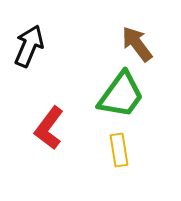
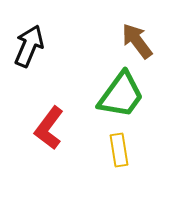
brown arrow: moved 3 px up
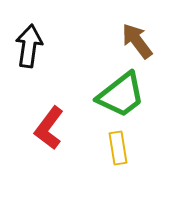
black arrow: rotated 15 degrees counterclockwise
green trapezoid: rotated 16 degrees clockwise
yellow rectangle: moved 1 px left, 2 px up
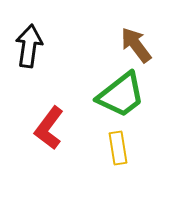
brown arrow: moved 1 px left, 4 px down
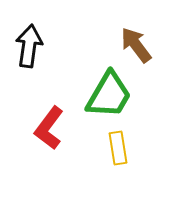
green trapezoid: moved 12 px left; rotated 22 degrees counterclockwise
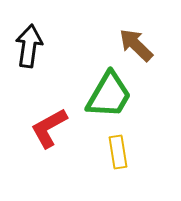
brown arrow: rotated 9 degrees counterclockwise
red L-shape: rotated 24 degrees clockwise
yellow rectangle: moved 4 px down
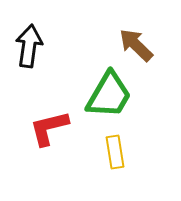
red L-shape: rotated 15 degrees clockwise
yellow rectangle: moved 3 px left
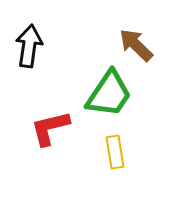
green trapezoid: moved 1 px up; rotated 4 degrees clockwise
red L-shape: moved 1 px right
